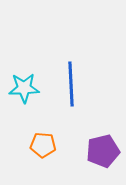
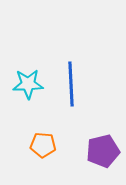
cyan star: moved 4 px right, 4 px up
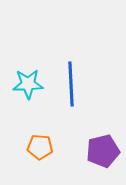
orange pentagon: moved 3 px left, 2 px down
